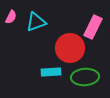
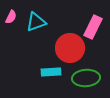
green ellipse: moved 1 px right, 1 px down
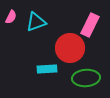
pink rectangle: moved 3 px left, 2 px up
cyan rectangle: moved 4 px left, 3 px up
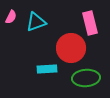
pink rectangle: moved 2 px up; rotated 40 degrees counterclockwise
red circle: moved 1 px right
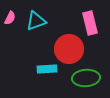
pink semicircle: moved 1 px left, 1 px down
cyan triangle: moved 1 px up
red circle: moved 2 px left, 1 px down
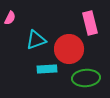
cyan triangle: moved 19 px down
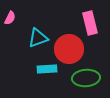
cyan triangle: moved 2 px right, 2 px up
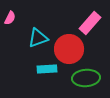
pink rectangle: rotated 55 degrees clockwise
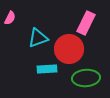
pink rectangle: moved 4 px left; rotated 15 degrees counterclockwise
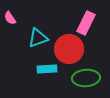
pink semicircle: rotated 120 degrees clockwise
